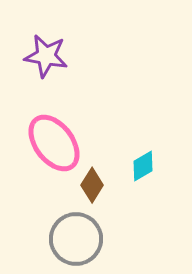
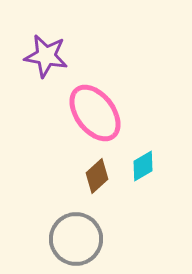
pink ellipse: moved 41 px right, 30 px up
brown diamond: moved 5 px right, 9 px up; rotated 16 degrees clockwise
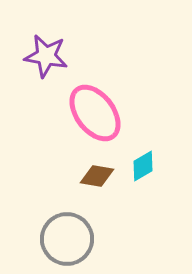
brown diamond: rotated 52 degrees clockwise
gray circle: moved 9 px left
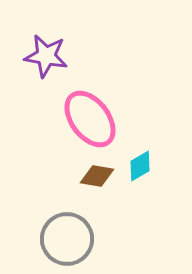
pink ellipse: moved 5 px left, 6 px down
cyan diamond: moved 3 px left
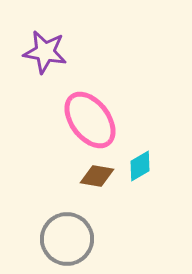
purple star: moved 1 px left, 4 px up
pink ellipse: moved 1 px down
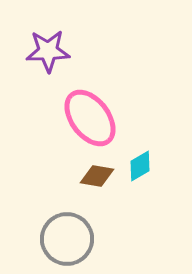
purple star: moved 3 px right, 1 px up; rotated 12 degrees counterclockwise
pink ellipse: moved 2 px up
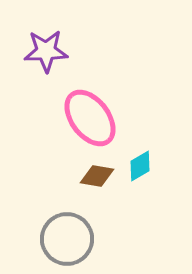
purple star: moved 2 px left
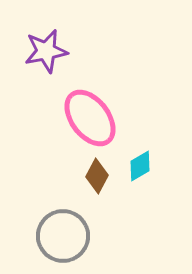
purple star: rotated 9 degrees counterclockwise
brown diamond: rotated 72 degrees counterclockwise
gray circle: moved 4 px left, 3 px up
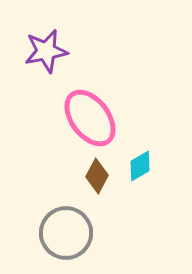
gray circle: moved 3 px right, 3 px up
